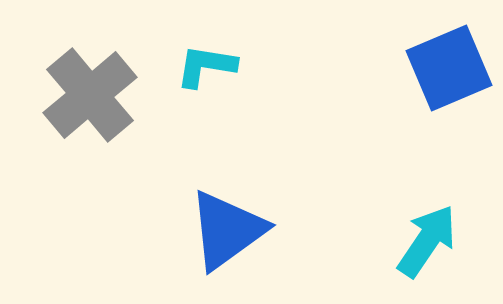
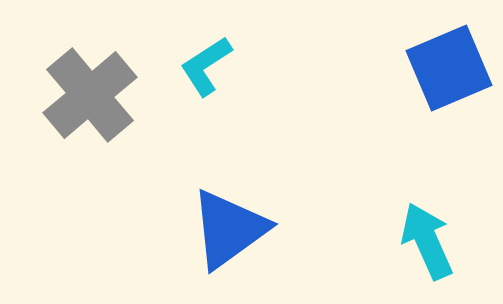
cyan L-shape: rotated 42 degrees counterclockwise
blue triangle: moved 2 px right, 1 px up
cyan arrow: rotated 58 degrees counterclockwise
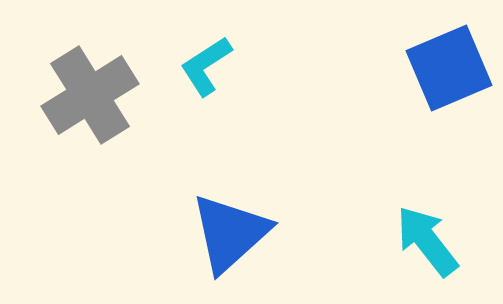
gray cross: rotated 8 degrees clockwise
blue triangle: moved 1 px right, 4 px down; rotated 6 degrees counterclockwise
cyan arrow: rotated 14 degrees counterclockwise
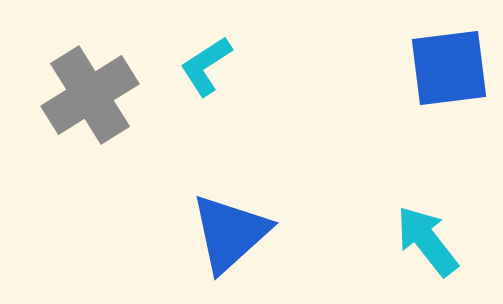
blue square: rotated 16 degrees clockwise
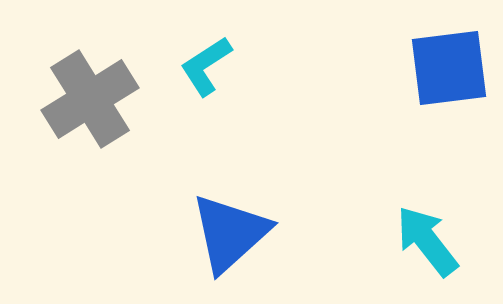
gray cross: moved 4 px down
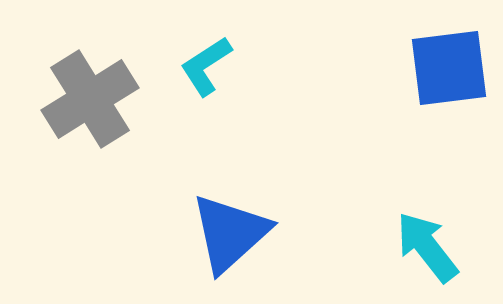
cyan arrow: moved 6 px down
